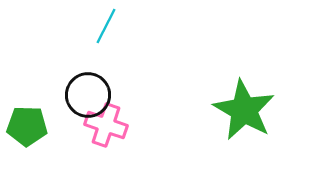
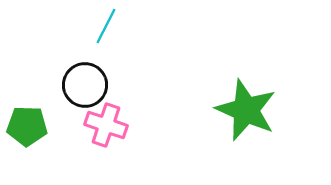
black circle: moved 3 px left, 10 px up
green star: moved 2 px right; rotated 6 degrees counterclockwise
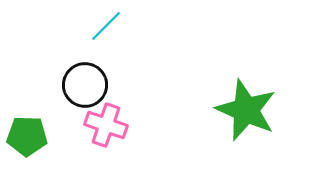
cyan line: rotated 18 degrees clockwise
green pentagon: moved 10 px down
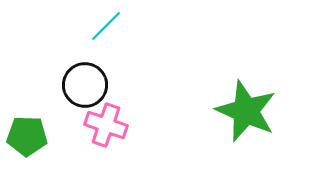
green star: moved 1 px down
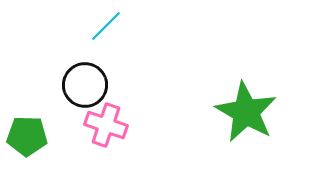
green star: moved 1 px down; rotated 6 degrees clockwise
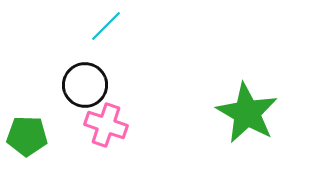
green star: moved 1 px right, 1 px down
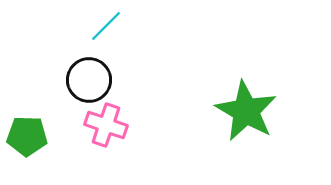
black circle: moved 4 px right, 5 px up
green star: moved 1 px left, 2 px up
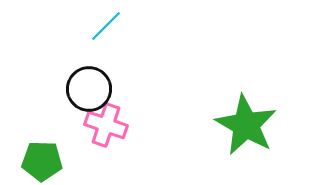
black circle: moved 9 px down
green star: moved 14 px down
green pentagon: moved 15 px right, 25 px down
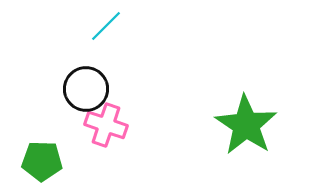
black circle: moved 3 px left
green star: rotated 4 degrees clockwise
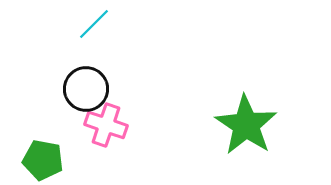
cyan line: moved 12 px left, 2 px up
green pentagon: moved 1 px right, 1 px up; rotated 9 degrees clockwise
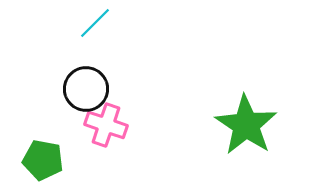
cyan line: moved 1 px right, 1 px up
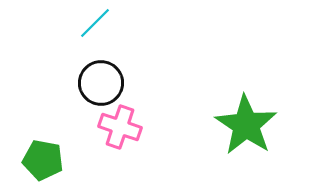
black circle: moved 15 px right, 6 px up
pink cross: moved 14 px right, 2 px down
